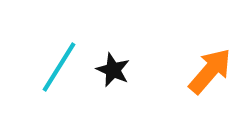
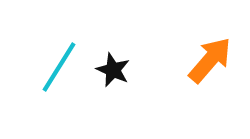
orange arrow: moved 11 px up
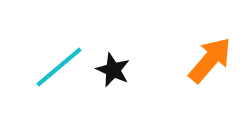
cyan line: rotated 18 degrees clockwise
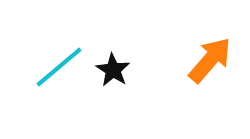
black star: rotated 8 degrees clockwise
